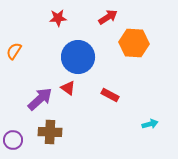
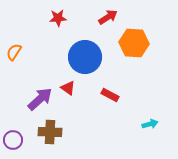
orange semicircle: moved 1 px down
blue circle: moved 7 px right
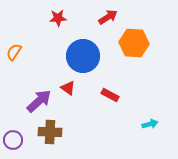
blue circle: moved 2 px left, 1 px up
purple arrow: moved 1 px left, 2 px down
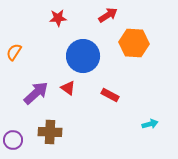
red arrow: moved 2 px up
purple arrow: moved 3 px left, 8 px up
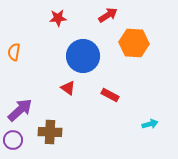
orange semicircle: rotated 24 degrees counterclockwise
purple arrow: moved 16 px left, 17 px down
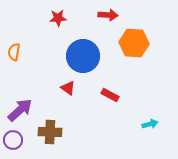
red arrow: rotated 36 degrees clockwise
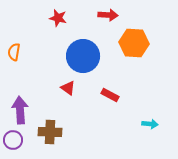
red star: rotated 18 degrees clockwise
purple arrow: rotated 52 degrees counterclockwise
cyan arrow: rotated 21 degrees clockwise
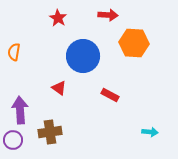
red star: rotated 18 degrees clockwise
red triangle: moved 9 px left
cyan arrow: moved 8 px down
brown cross: rotated 10 degrees counterclockwise
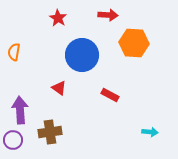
blue circle: moved 1 px left, 1 px up
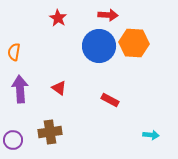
blue circle: moved 17 px right, 9 px up
red rectangle: moved 5 px down
purple arrow: moved 21 px up
cyan arrow: moved 1 px right, 3 px down
